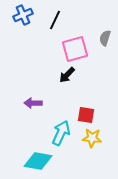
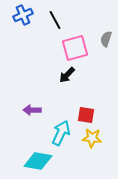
black line: rotated 54 degrees counterclockwise
gray semicircle: moved 1 px right, 1 px down
pink square: moved 1 px up
purple arrow: moved 1 px left, 7 px down
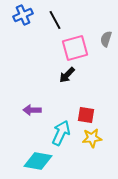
yellow star: rotated 12 degrees counterclockwise
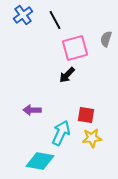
blue cross: rotated 12 degrees counterclockwise
cyan diamond: moved 2 px right
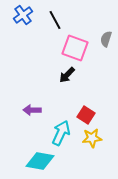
pink square: rotated 36 degrees clockwise
red square: rotated 24 degrees clockwise
